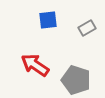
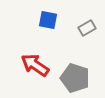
blue square: rotated 18 degrees clockwise
gray pentagon: moved 1 px left, 2 px up
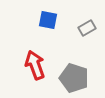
red arrow: rotated 36 degrees clockwise
gray pentagon: moved 1 px left
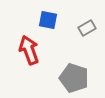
red arrow: moved 6 px left, 15 px up
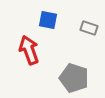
gray rectangle: moved 2 px right; rotated 48 degrees clockwise
